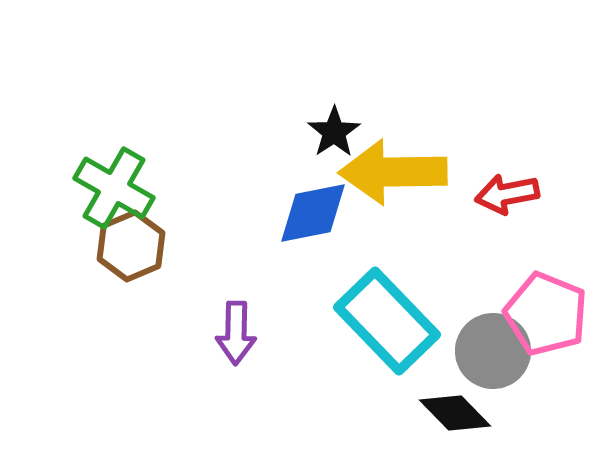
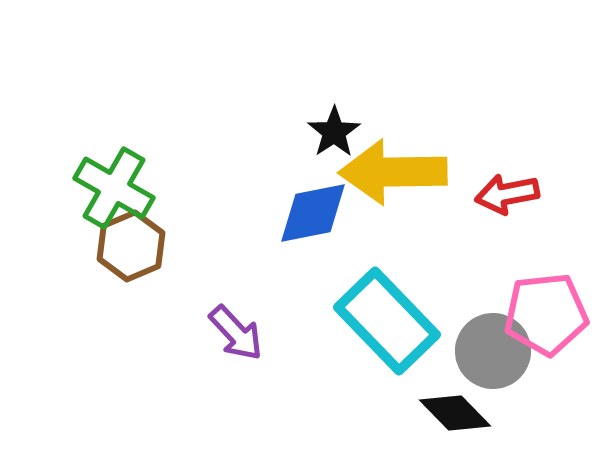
pink pentagon: rotated 28 degrees counterclockwise
purple arrow: rotated 44 degrees counterclockwise
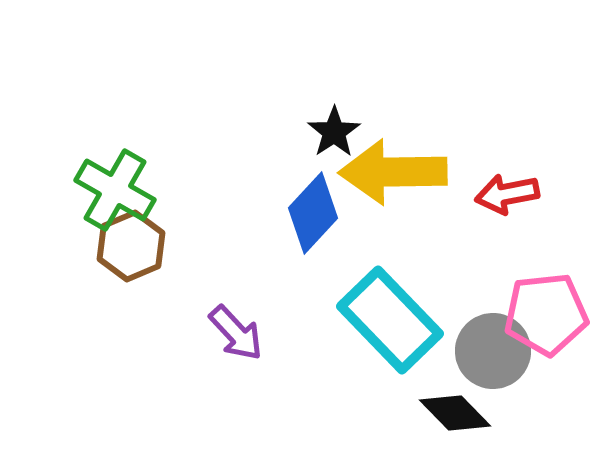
green cross: moved 1 px right, 2 px down
blue diamond: rotated 36 degrees counterclockwise
cyan rectangle: moved 3 px right, 1 px up
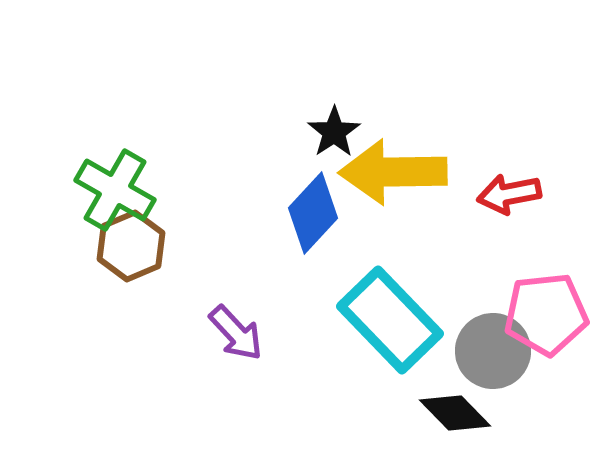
red arrow: moved 2 px right
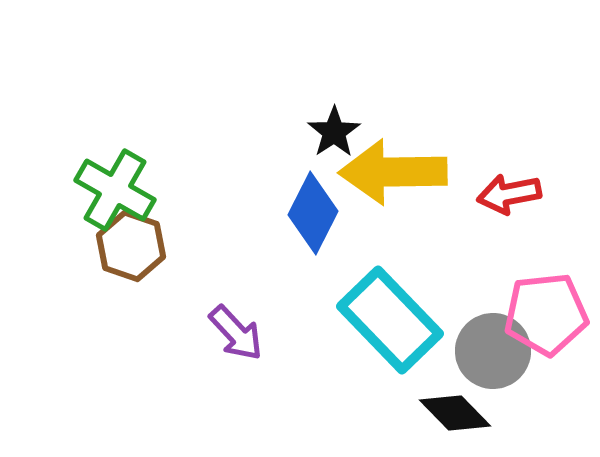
blue diamond: rotated 16 degrees counterclockwise
brown hexagon: rotated 18 degrees counterclockwise
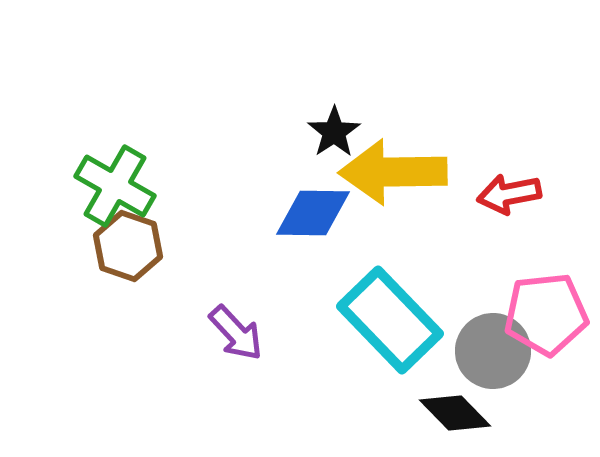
green cross: moved 4 px up
blue diamond: rotated 64 degrees clockwise
brown hexagon: moved 3 px left
